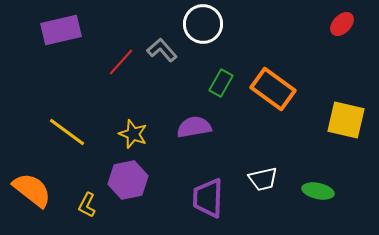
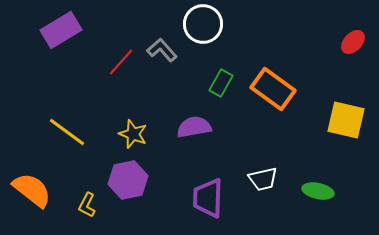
red ellipse: moved 11 px right, 18 px down
purple rectangle: rotated 18 degrees counterclockwise
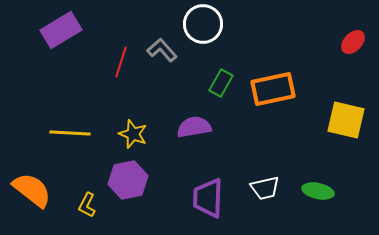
red line: rotated 24 degrees counterclockwise
orange rectangle: rotated 48 degrees counterclockwise
yellow line: moved 3 px right, 1 px down; rotated 33 degrees counterclockwise
white trapezoid: moved 2 px right, 9 px down
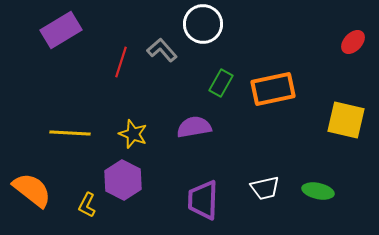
purple hexagon: moved 5 px left; rotated 21 degrees counterclockwise
purple trapezoid: moved 5 px left, 2 px down
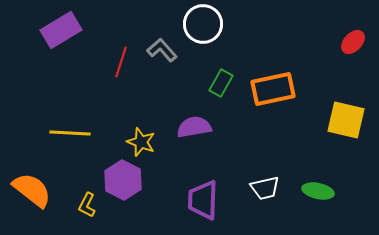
yellow star: moved 8 px right, 8 px down
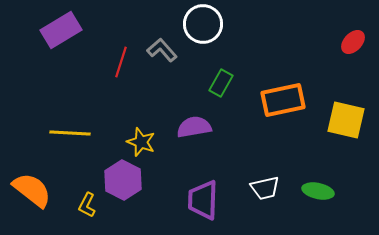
orange rectangle: moved 10 px right, 11 px down
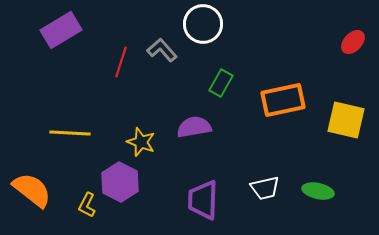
purple hexagon: moved 3 px left, 2 px down
